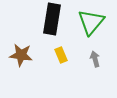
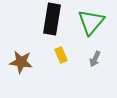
brown star: moved 7 px down
gray arrow: rotated 140 degrees counterclockwise
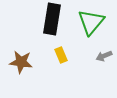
gray arrow: moved 9 px right, 3 px up; rotated 42 degrees clockwise
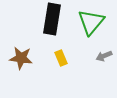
yellow rectangle: moved 3 px down
brown star: moved 4 px up
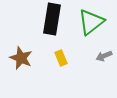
green triangle: rotated 12 degrees clockwise
brown star: rotated 15 degrees clockwise
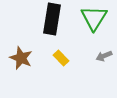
green triangle: moved 3 px right, 4 px up; rotated 20 degrees counterclockwise
yellow rectangle: rotated 21 degrees counterclockwise
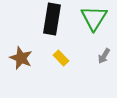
gray arrow: rotated 35 degrees counterclockwise
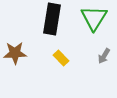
brown star: moved 6 px left, 5 px up; rotated 25 degrees counterclockwise
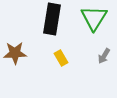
yellow rectangle: rotated 14 degrees clockwise
